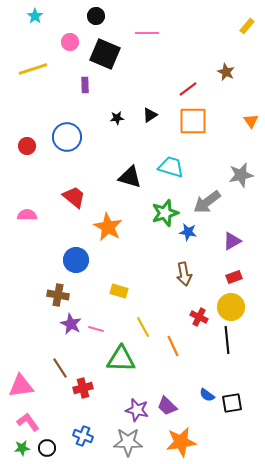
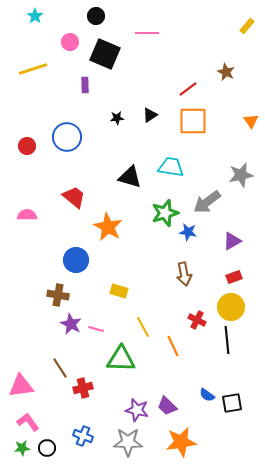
cyan trapezoid at (171, 167): rotated 8 degrees counterclockwise
red cross at (199, 317): moved 2 px left, 3 px down
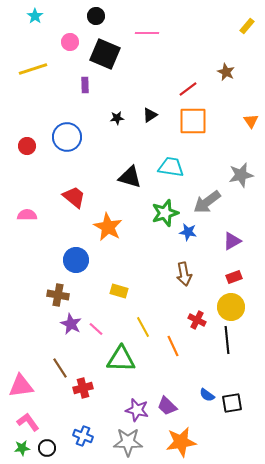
pink line at (96, 329): rotated 28 degrees clockwise
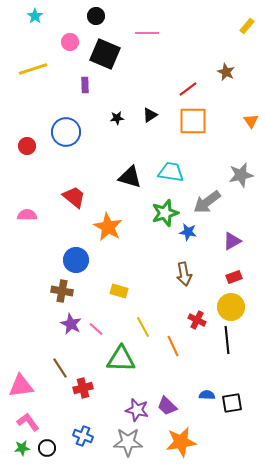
blue circle at (67, 137): moved 1 px left, 5 px up
cyan trapezoid at (171, 167): moved 5 px down
brown cross at (58, 295): moved 4 px right, 4 px up
blue semicircle at (207, 395): rotated 147 degrees clockwise
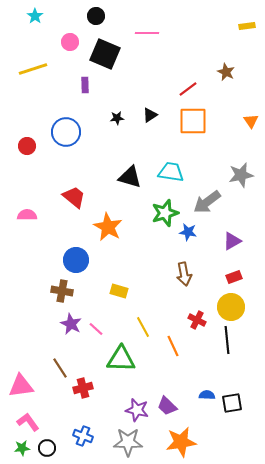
yellow rectangle at (247, 26): rotated 42 degrees clockwise
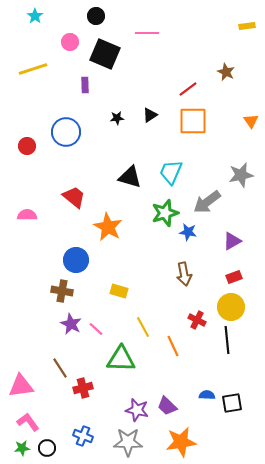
cyan trapezoid at (171, 172): rotated 76 degrees counterclockwise
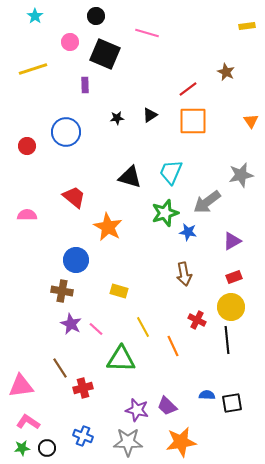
pink line at (147, 33): rotated 15 degrees clockwise
pink L-shape at (28, 422): rotated 20 degrees counterclockwise
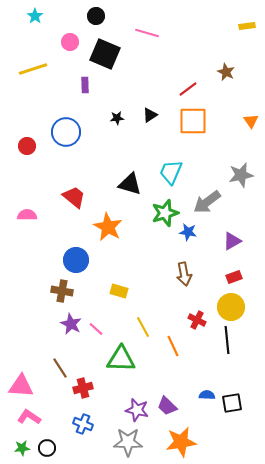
black triangle at (130, 177): moved 7 px down
pink triangle at (21, 386): rotated 12 degrees clockwise
pink L-shape at (28, 422): moved 1 px right, 5 px up
blue cross at (83, 436): moved 12 px up
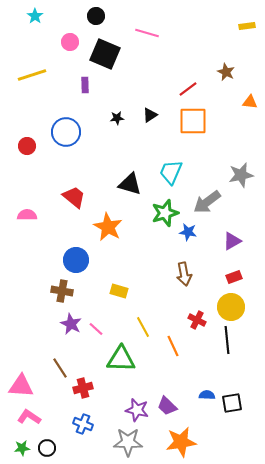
yellow line at (33, 69): moved 1 px left, 6 px down
orange triangle at (251, 121): moved 1 px left, 19 px up; rotated 49 degrees counterclockwise
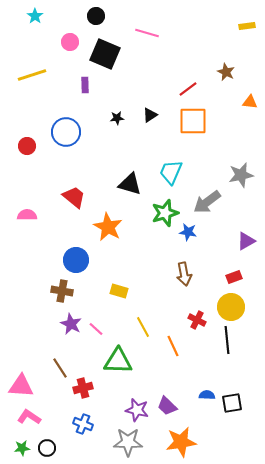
purple triangle at (232, 241): moved 14 px right
green triangle at (121, 359): moved 3 px left, 2 px down
